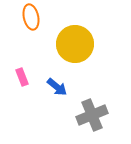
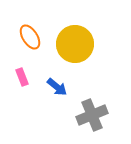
orange ellipse: moved 1 px left, 20 px down; rotated 20 degrees counterclockwise
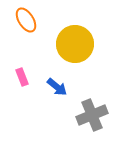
orange ellipse: moved 4 px left, 17 px up
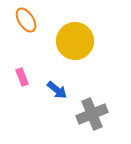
yellow circle: moved 3 px up
blue arrow: moved 3 px down
gray cross: moved 1 px up
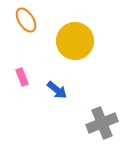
gray cross: moved 10 px right, 9 px down
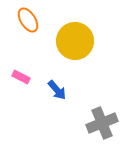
orange ellipse: moved 2 px right
pink rectangle: moved 1 px left; rotated 42 degrees counterclockwise
blue arrow: rotated 10 degrees clockwise
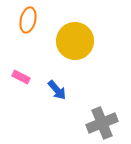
orange ellipse: rotated 45 degrees clockwise
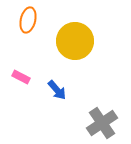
gray cross: rotated 12 degrees counterclockwise
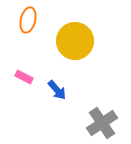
pink rectangle: moved 3 px right
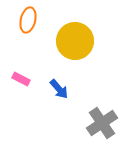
pink rectangle: moved 3 px left, 2 px down
blue arrow: moved 2 px right, 1 px up
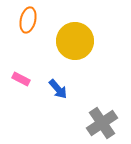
blue arrow: moved 1 px left
